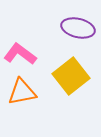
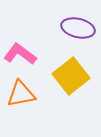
orange triangle: moved 1 px left, 2 px down
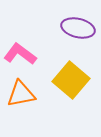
yellow square: moved 4 px down; rotated 12 degrees counterclockwise
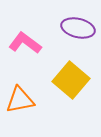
pink L-shape: moved 5 px right, 11 px up
orange triangle: moved 1 px left, 6 px down
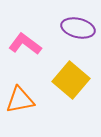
pink L-shape: moved 1 px down
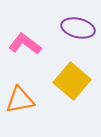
yellow square: moved 1 px right, 1 px down
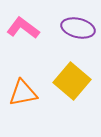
pink L-shape: moved 2 px left, 16 px up
orange triangle: moved 3 px right, 7 px up
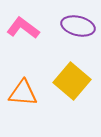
purple ellipse: moved 2 px up
orange triangle: rotated 16 degrees clockwise
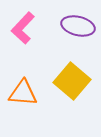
pink L-shape: rotated 84 degrees counterclockwise
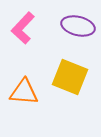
yellow square: moved 2 px left, 4 px up; rotated 18 degrees counterclockwise
orange triangle: moved 1 px right, 1 px up
